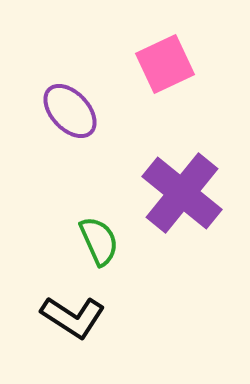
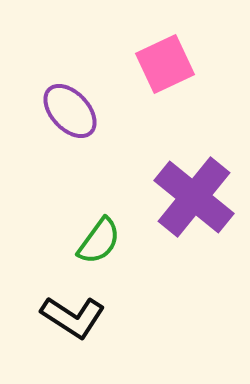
purple cross: moved 12 px right, 4 px down
green semicircle: rotated 60 degrees clockwise
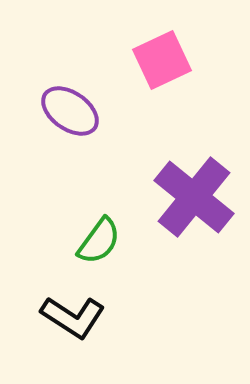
pink square: moved 3 px left, 4 px up
purple ellipse: rotated 12 degrees counterclockwise
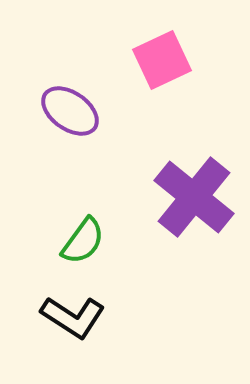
green semicircle: moved 16 px left
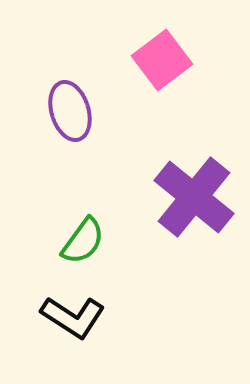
pink square: rotated 12 degrees counterclockwise
purple ellipse: rotated 38 degrees clockwise
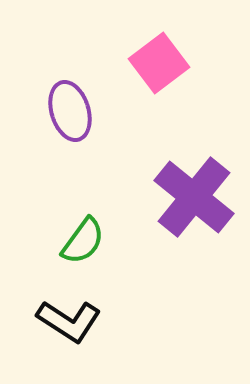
pink square: moved 3 px left, 3 px down
black L-shape: moved 4 px left, 4 px down
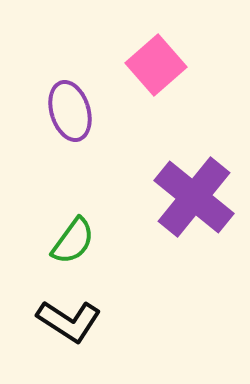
pink square: moved 3 px left, 2 px down; rotated 4 degrees counterclockwise
green semicircle: moved 10 px left
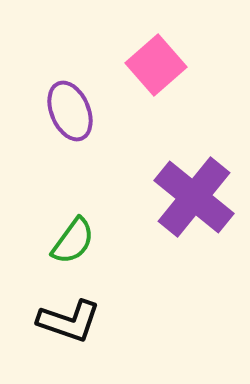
purple ellipse: rotated 6 degrees counterclockwise
black L-shape: rotated 14 degrees counterclockwise
